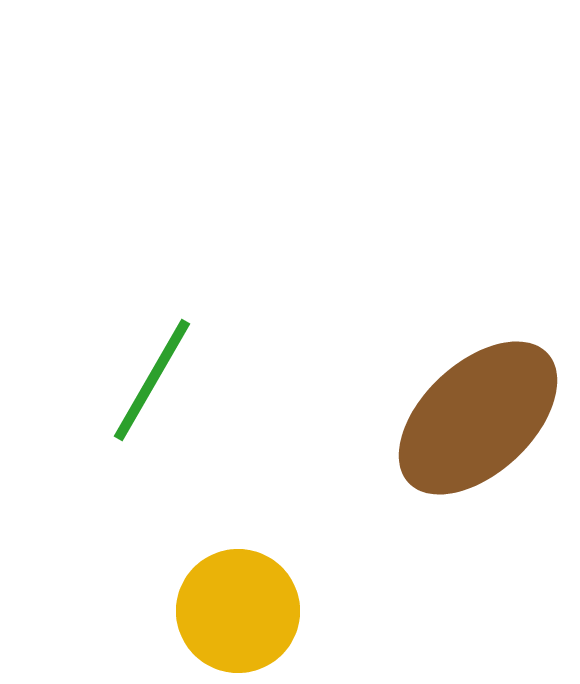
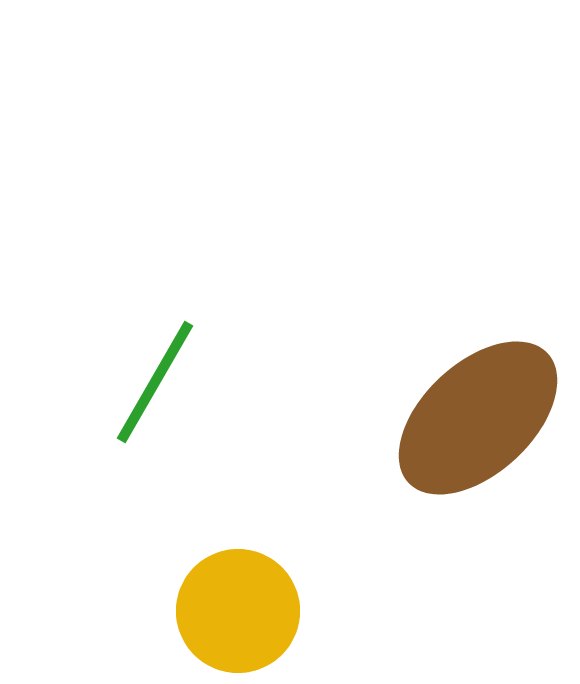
green line: moved 3 px right, 2 px down
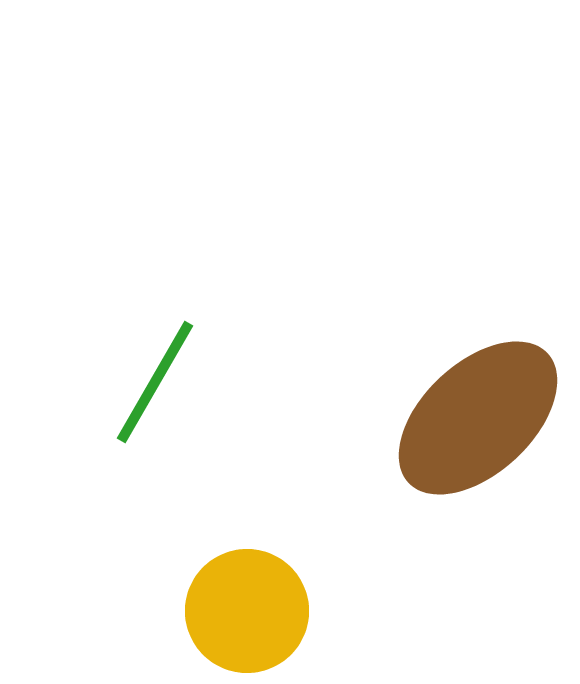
yellow circle: moved 9 px right
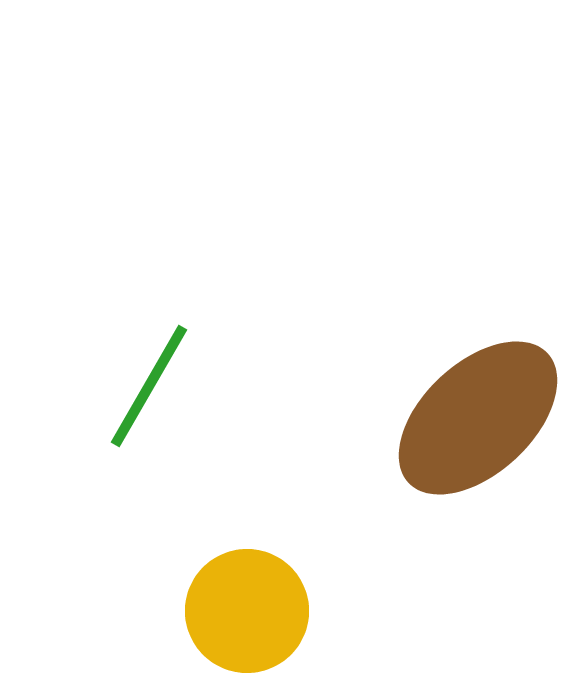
green line: moved 6 px left, 4 px down
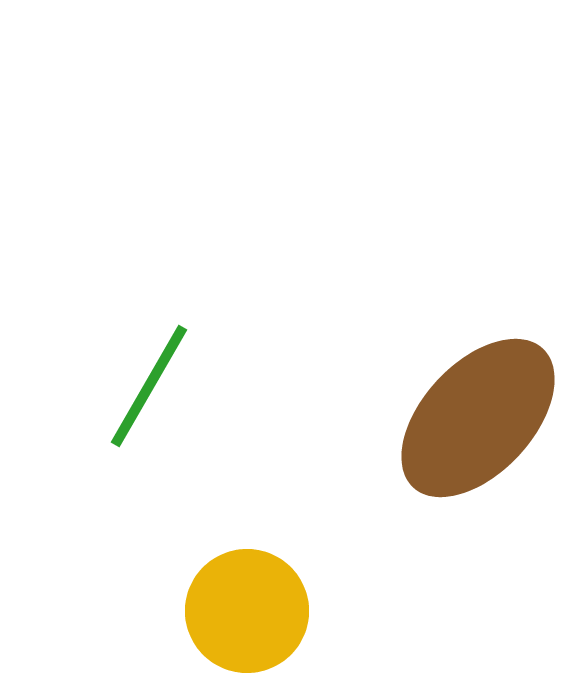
brown ellipse: rotated 4 degrees counterclockwise
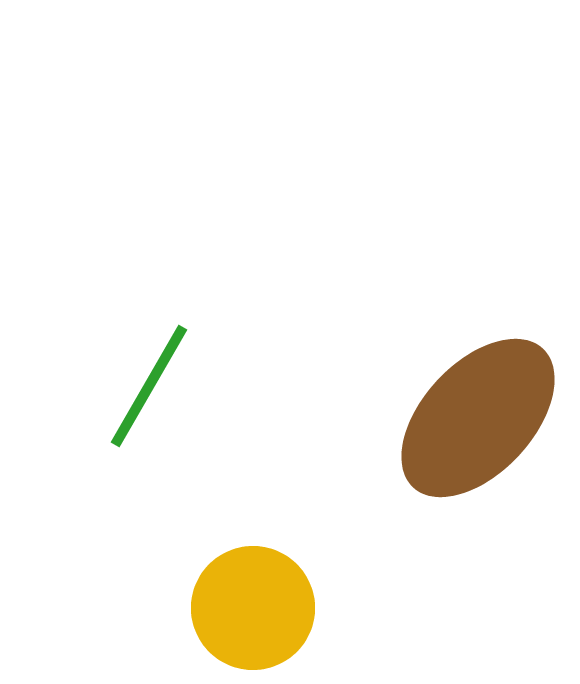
yellow circle: moved 6 px right, 3 px up
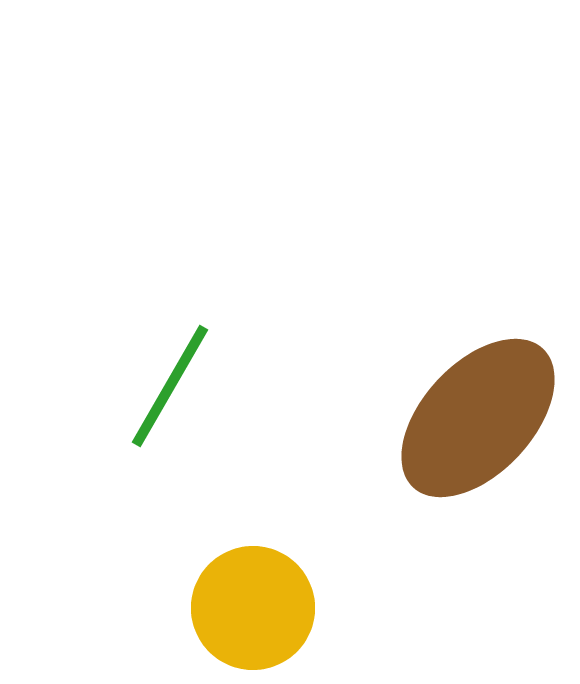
green line: moved 21 px right
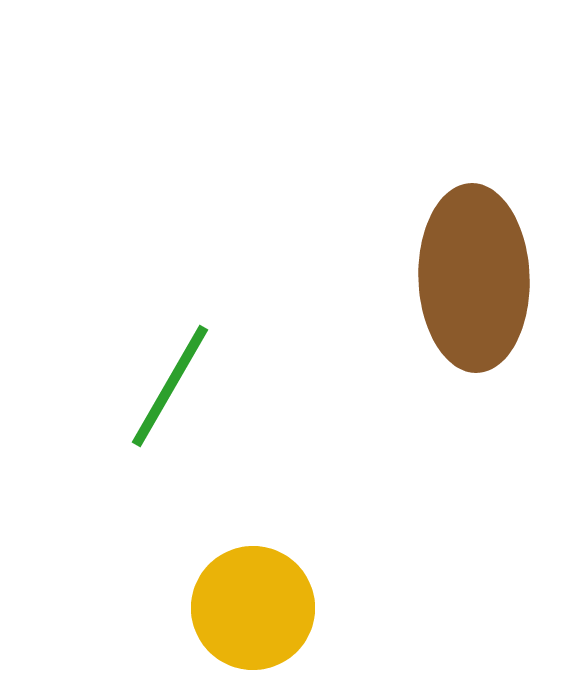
brown ellipse: moved 4 px left, 140 px up; rotated 45 degrees counterclockwise
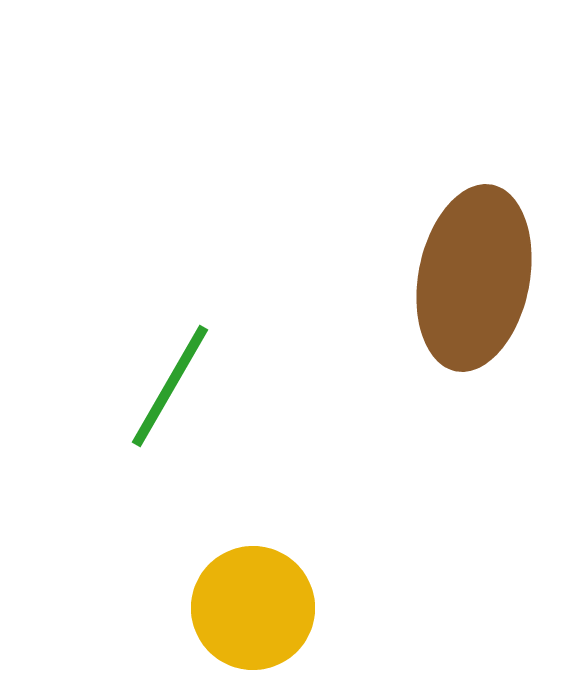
brown ellipse: rotated 13 degrees clockwise
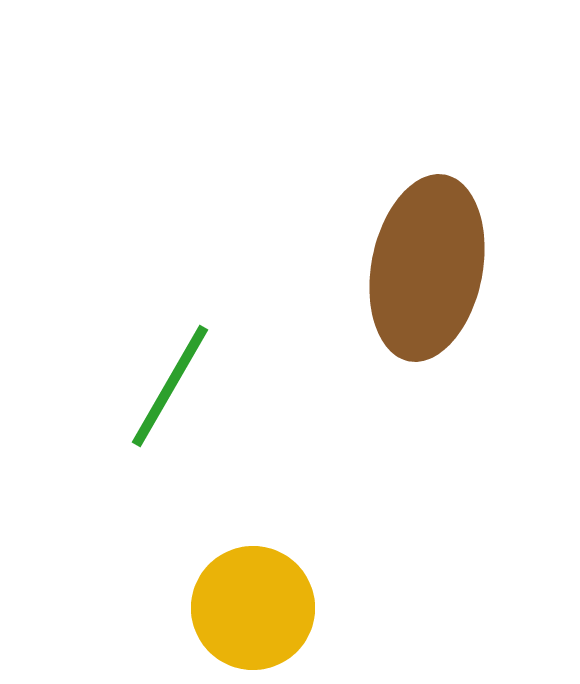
brown ellipse: moved 47 px left, 10 px up
